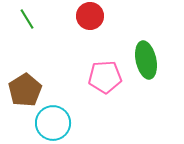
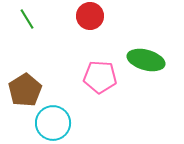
green ellipse: rotated 63 degrees counterclockwise
pink pentagon: moved 5 px left; rotated 8 degrees clockwise
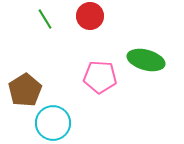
green line: moved 18 px right
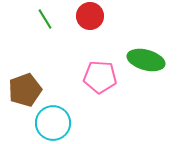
brown pentagon: rotated 12 degrees clockwise
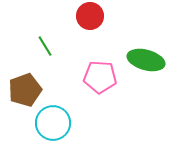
green line: moved 27 px down
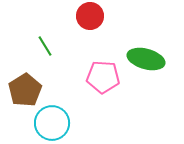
green ellipse: moved 1 px up
pink pentagon: moved 3 px right
brown pentagon: rotated 12 degrees counterclockwise
cyan circle: moved 1 px left
